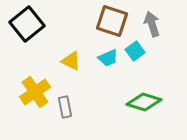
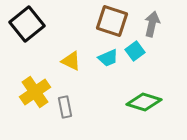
gray arrow: rotated 30 degrees clockwise
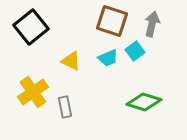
black square: moved 4 px right, 3 px down
yellow cross: moved 2 px left
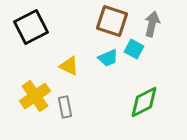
black square: rotated 12 degrees clockwise
cyan square: moved 1 px left, 2 px up; rotated 24 degrees counterclockwise
yellow triangle: moved 2 px left, 5 px down
yellow cross: moved 2 px right, 4 px down
green diamond: rotated 44 degrees counterclockwise
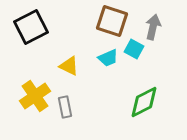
gray arrow: moved 1 px right, 3 px down
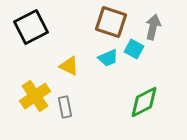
brown square: moved 1 px left, 1 px down
